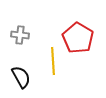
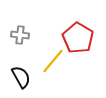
yellow line: rotated 44 degrees clockwise
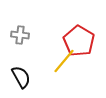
red pentagon: moved 1 px right, 3 px down
yellow line: moved 11 px right
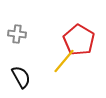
gray cross: moved 3 px left, 1 px up
red pentagon: moved 1 px up
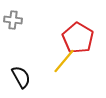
gray cross: moved 4 px left, 14 px up
red pentagon: moved 1 px left, 2 px up
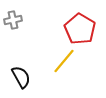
gray cross: rotated 18 degrees counterclockwise
red pentagon: moved 2 px right, 9 px up
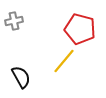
gray cross: moved 1 px right, 1 px down
red pentagon: rotated 16 degrees counterclockwise
